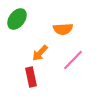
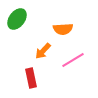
orange arrow: moved 3 px right, 2 px up
pink line: rotated 15 degrees clockwise
red rectangle: moved 1 px down
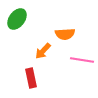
orange semicircle: moved 2 px right, 5 px down
pink line: moved 9 px right; rotated 40 degrees clockwise
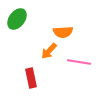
orange semicircle: moved 2 px left, 2 px up
orange arrow: moved 6 px right
pink line: moved 3 px left, 2 px down
